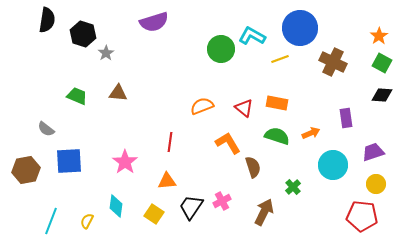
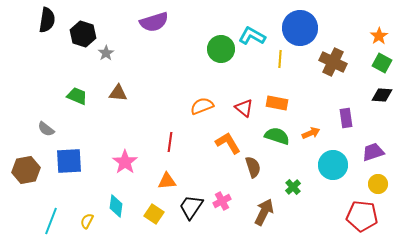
yellow line: rotated 66 degrees counterclockwise
yellow circle: moved 2 px right
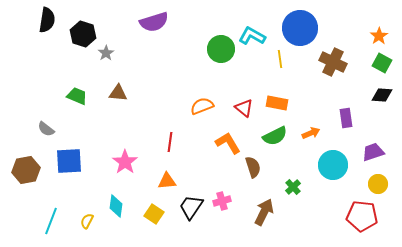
yellow line: rotated 12 degrees counterclockwise
green semicircle: moved 2 px left; rotated 135 degrees clockwise
pink cross: rotated 12 degrees clockwise
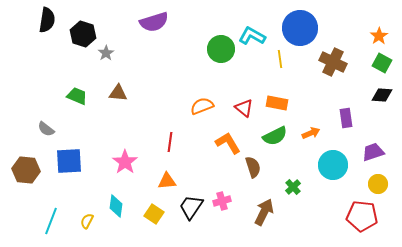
brown hexagon: rotated 16 degrees clockwise
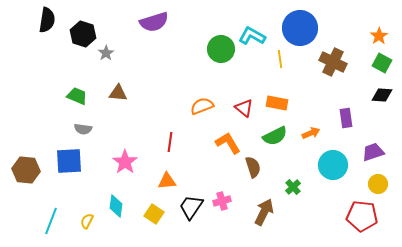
gray semicircle: moved 37 px right; rotated 30 degrees counterclockwise
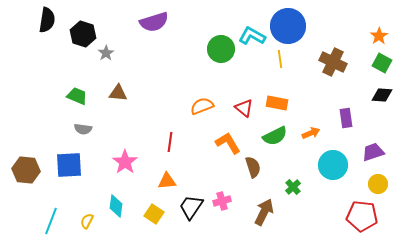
blue circle: moved 12 px left, 2 px up
blue square: moved 4 px down
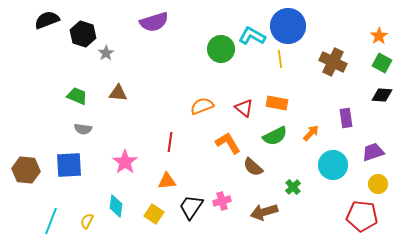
black semicircle: rotated 120 degrees counterclockwise
orange arrow: rotated 24 degrees counterclockwise
brown semicircle: rotated 150 degrees clockwise
brown arrow: rotated 132 degrees counterclockwise
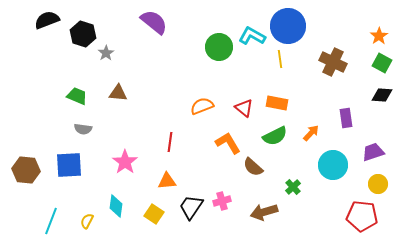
purple semicircle: rotated 124 degrees counterclockwise
green circle: moved 2 px left, 2 px up
